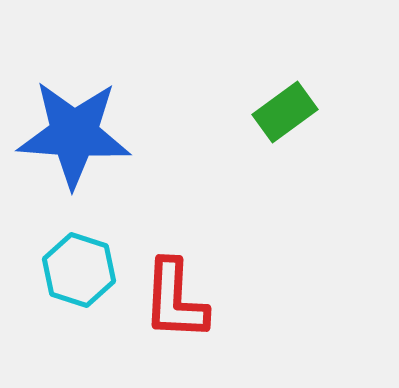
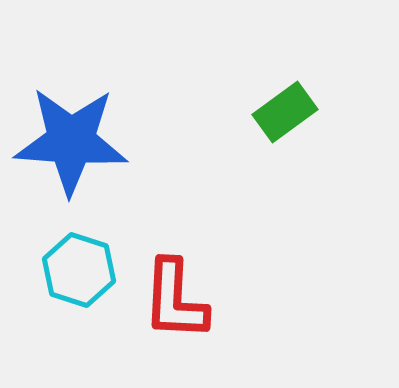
blue star: moved 3 px left, 7 px down
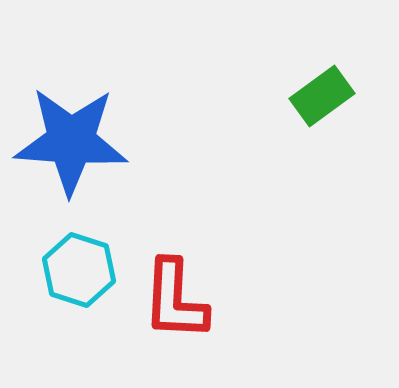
green rectangle: moved 37 px right, 16 px up
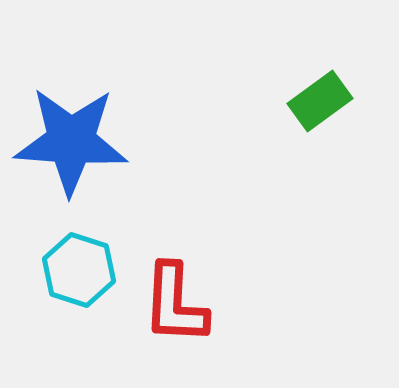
green rectangle: moved 2 px left, 5 px down
red L-shape: moved 4 px down
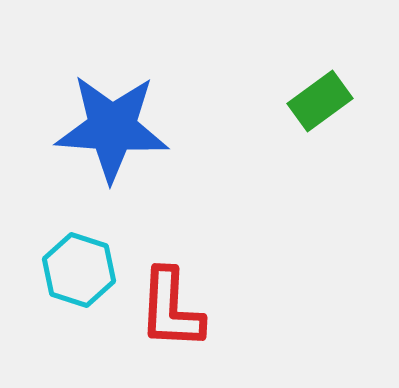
blue star: moved 41 px right, 13 px up
red L-shape: moved 4 px left, 5 px down
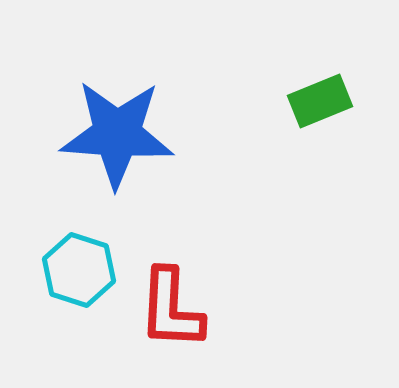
green rectangle: rotated 14 degrees clockwise
blue star: moved 5 px right, 6 px down
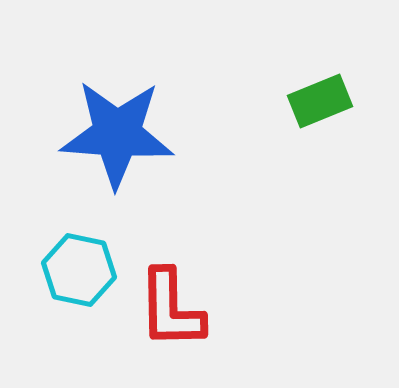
cyan hexagon: rotated 6 degrees counterclockwise
red L-shape: rotated 4 degrees counterclockwise
